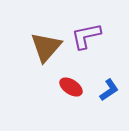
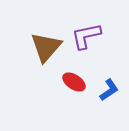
red ellipse: moved 3 px right, 5 px up
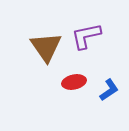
brown triangle: rotated 16 degrees counterclockwise
red ellipse: rotated 45 degrees counterclockwise
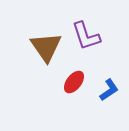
purple L-shape: rotated 96 degrees counterclockwise
red ellipse: rotated 40 degrees counterclockwise
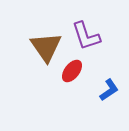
red ellipse: moved 2 px left, 11 px up
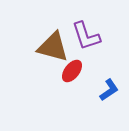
brown triangle: moved 7 px right; rotated 40 degrees counterclockwise
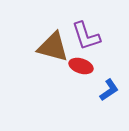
red ellipse: moved 9 px right, 5 px up; rotated 70 degrees clockwise
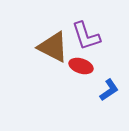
brown triangle: rotated 12 degrees clockwise
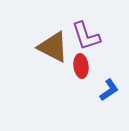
red ellipse: rotated 65 degrees clockwise
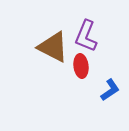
purple L-shape: rotated 40 degrees clockwise
blue L-shape: moved 1 px right
